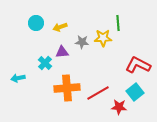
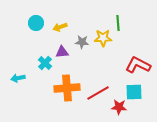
cyan square: moved 1 px left; rotated 36 degrees clockwise
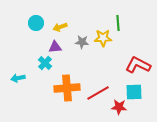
purple triangle: moved 7 px left, 5 px up
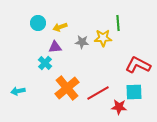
cyan circle: moved 2 px right
cyan arrow: moved 13 px down
orange cross: rotated 35 degrees counterclockwise
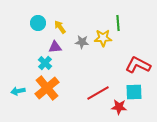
yellow arrow: rotated 72 degrees clockwise
orange cross: moved 20 px left
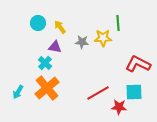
purple triangle: rotated 16 degrees clockwise
red L-shape: moved 1 px up
cyan arrow: moved 1 px down; rotated 48 degrees counterclockwise
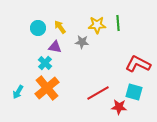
cyan circle: moved 5 px down
yellow star: moved 6 px left, 13 px up
cyan square: rotated 18 degrees clockwise
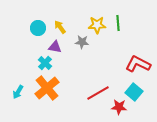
cyan square: rotated 24 degrees clockwise
